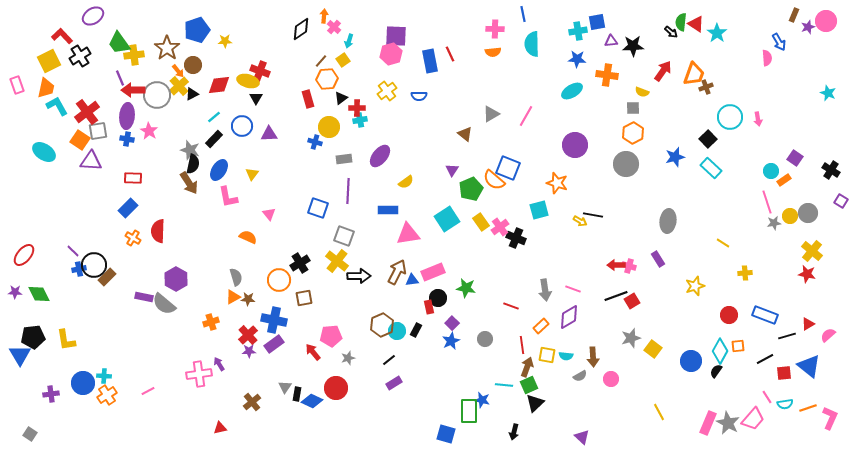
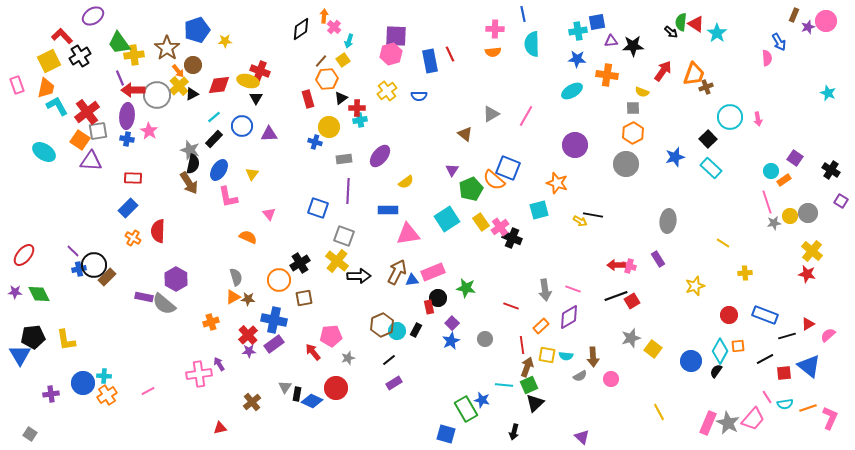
black cross at (516, 238): moved 4 px left
green rectangle at (469, 411): moved 3 px left, 2 px up; rotated 30 degrees counterclockwise
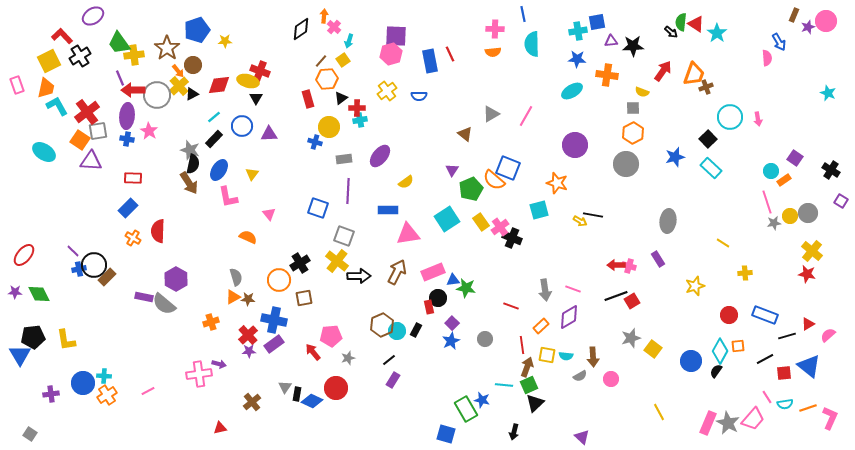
blue triangle at (412, 280): moved 41 px right
purple arrow at (219, 364): rotated 136 degrees clockwise
purple rectangle at (394, 383): moved 1 px left, 3 px up; rotated 28 degrees counterclockwise
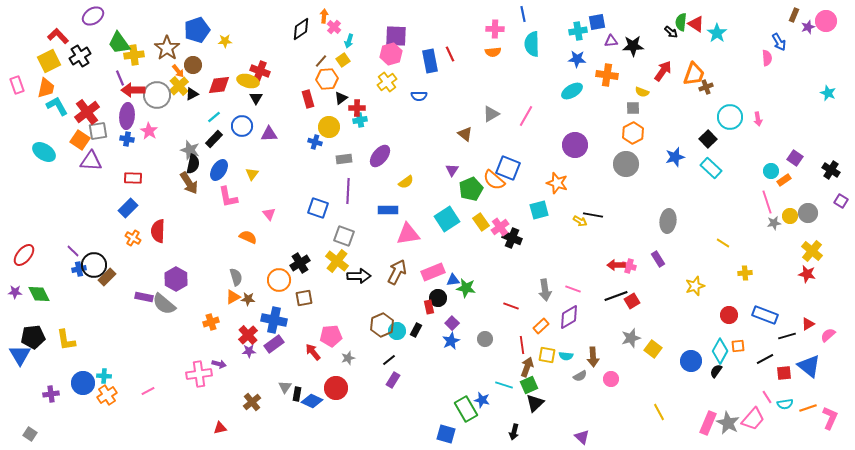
red L-shape at (62, 36): moved 4 px left
yellow cross at (387, 91): moved 9 px up
cyan line at (504, 385): rotated 12 degrees clockwise
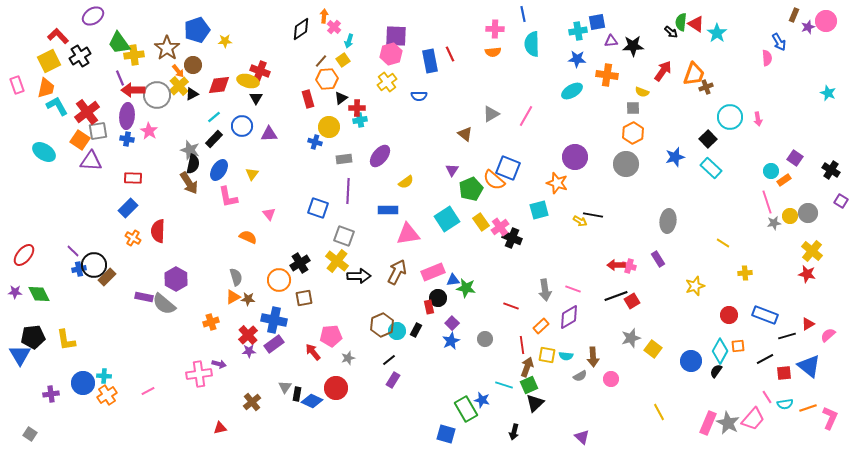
purple circle at (575, 145): moved 12 px down
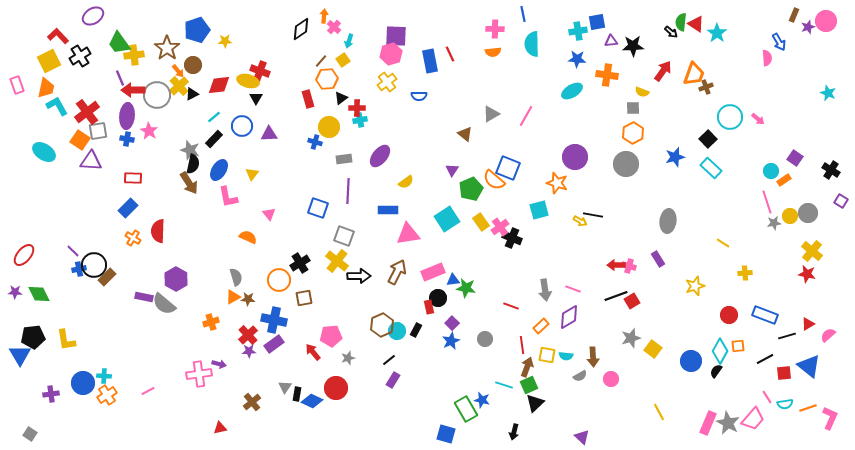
pink arrow at (758, 119): rotated 40 degrees counterclockwise
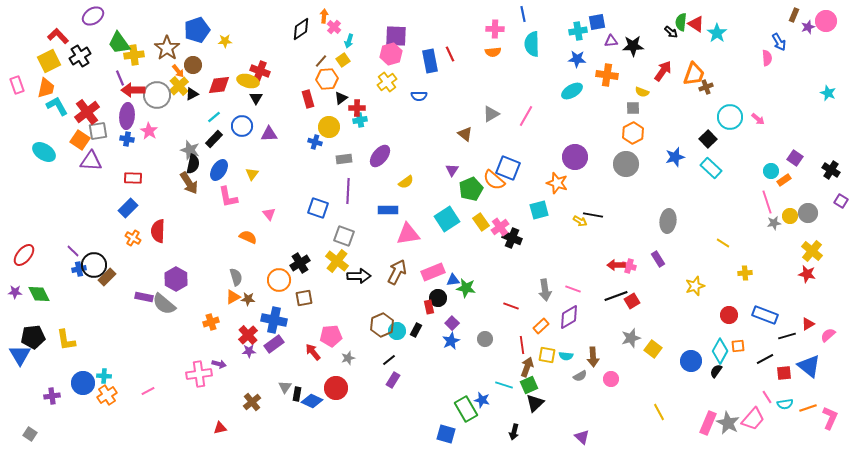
purple cross at (51, 394): moved 1 px right, 2 px down
